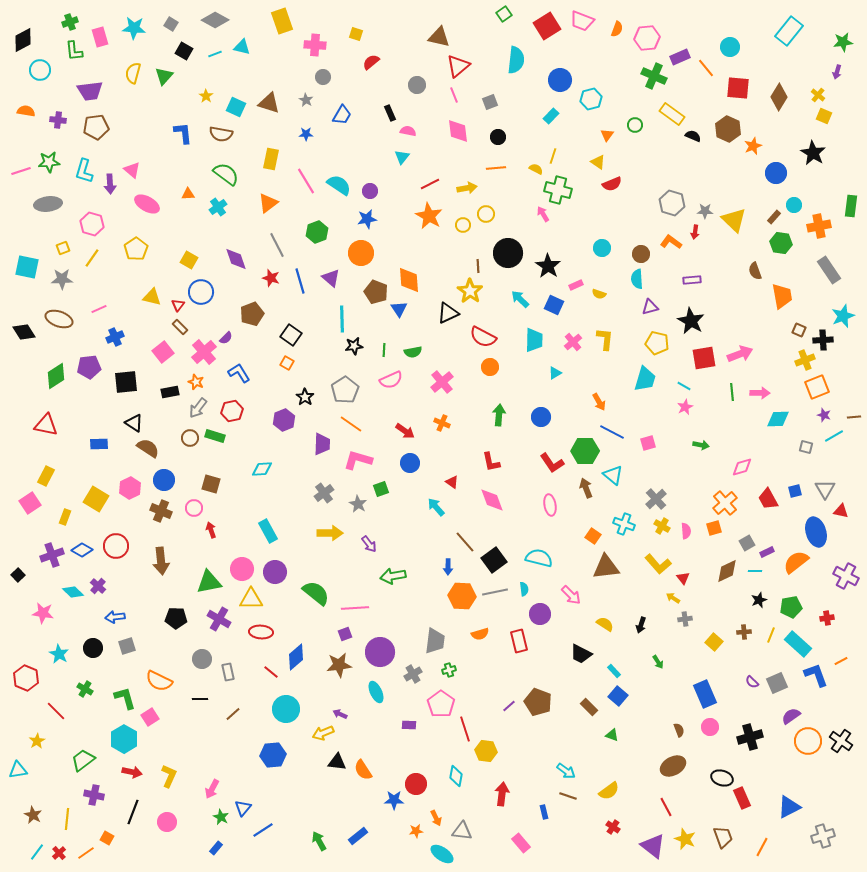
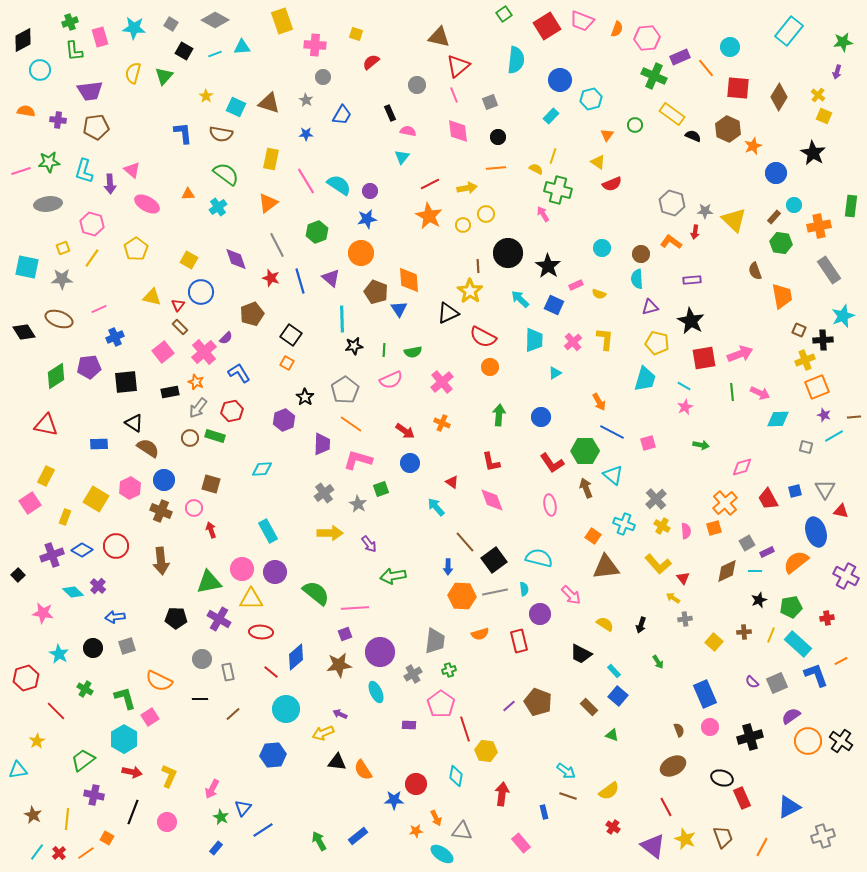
cyan triangle at (242, 47): rotated 18 degrees counterclockwise
pink arrow at (760, 393): rotated 24 degrees clockwise
red hexagon at (26, 678): rotated 20 degrees clockwise
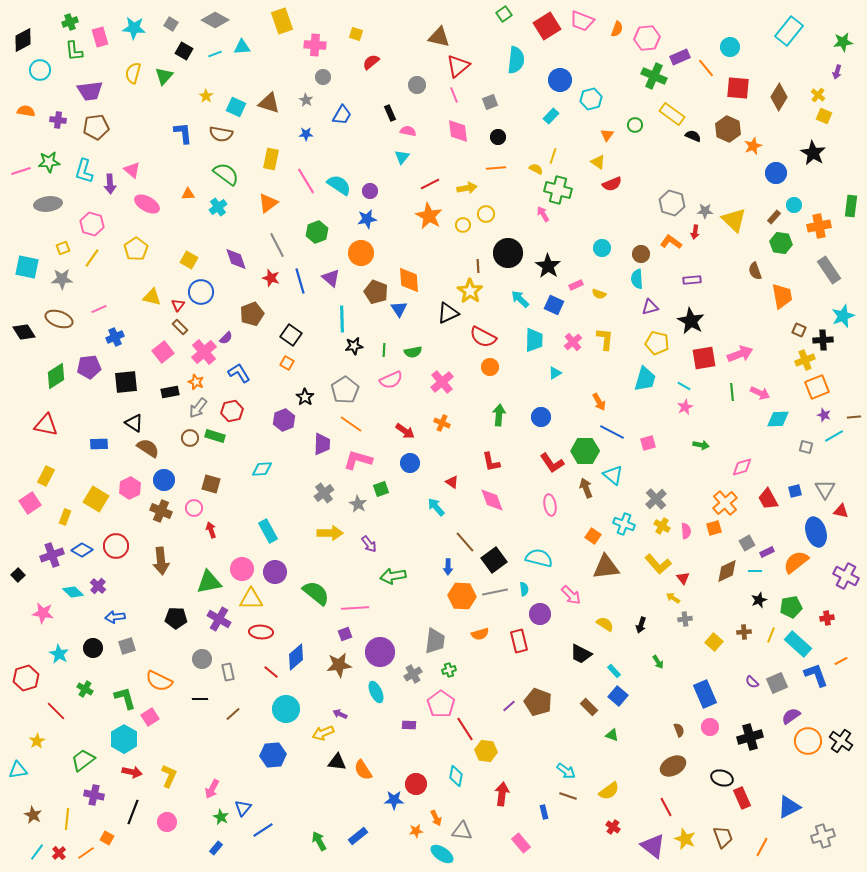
red line at (465, 729): rotated 15 degrees counterclockwise
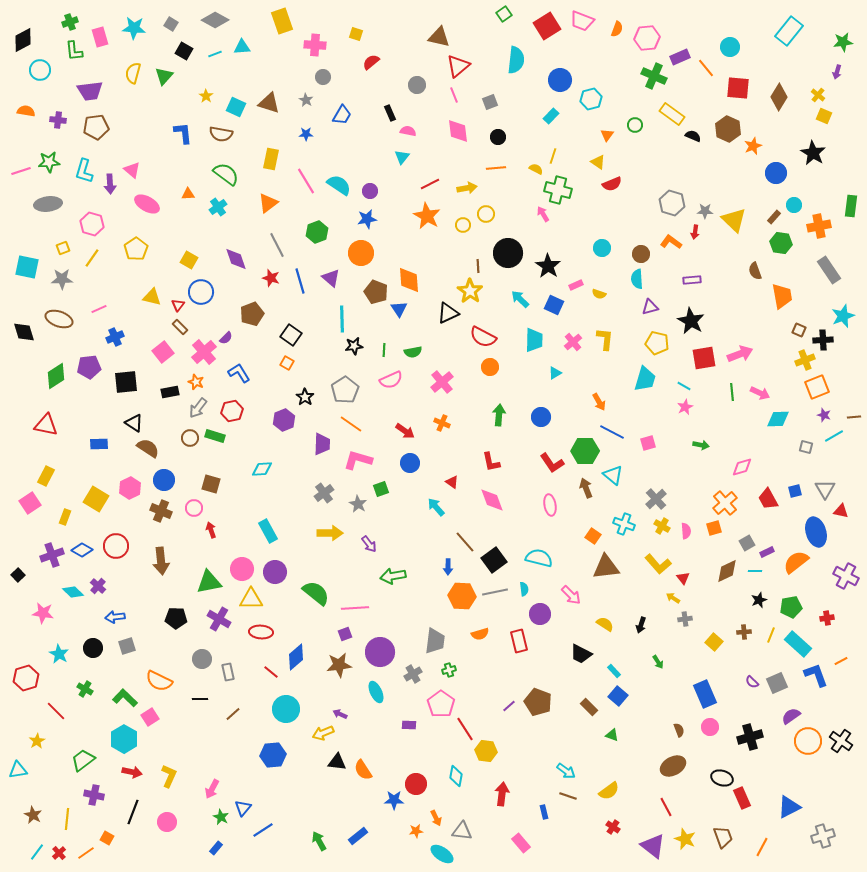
orange star at (429, 216): moved 2 px left
black diamond at (24, 332): rotated 15 degrees clockwise
green L-shape at (125, 698): rotated 30 degrees counterclockwise
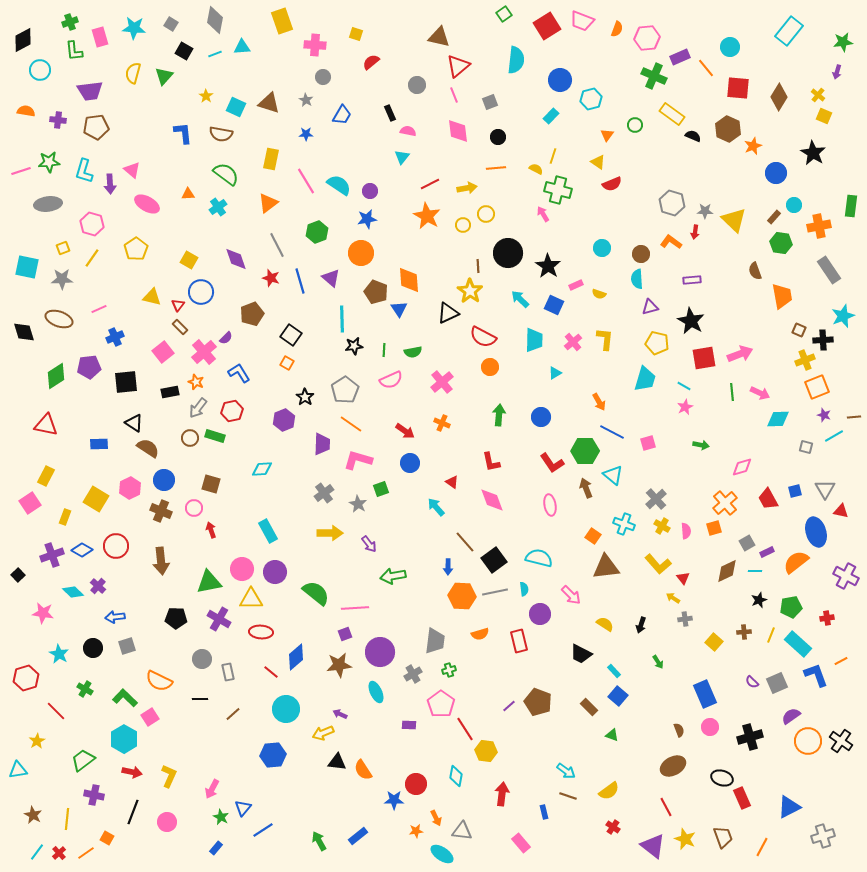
gray diamond at (215, 20): rotated 72 degrees clockwise
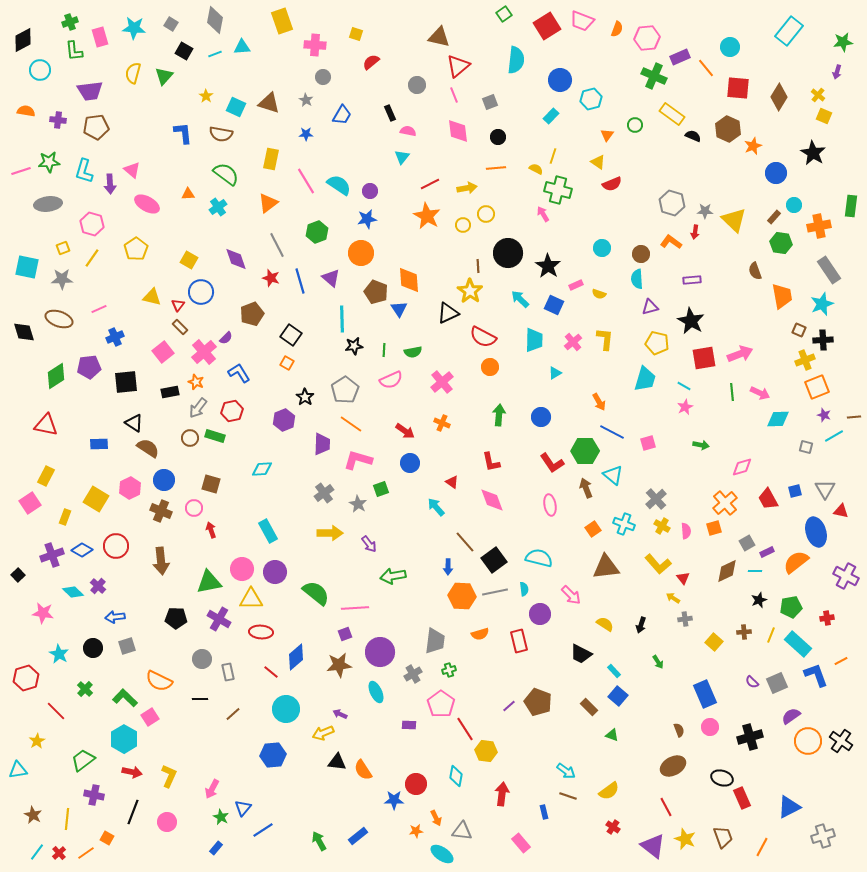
cyan star at (843, 316): moved 21 px left, 12 px up
orange square at (593, 536): moved 7 px up; rotated 21 degrees clockwise
green cross at (85, 689): rotated 14 degrees clockwise
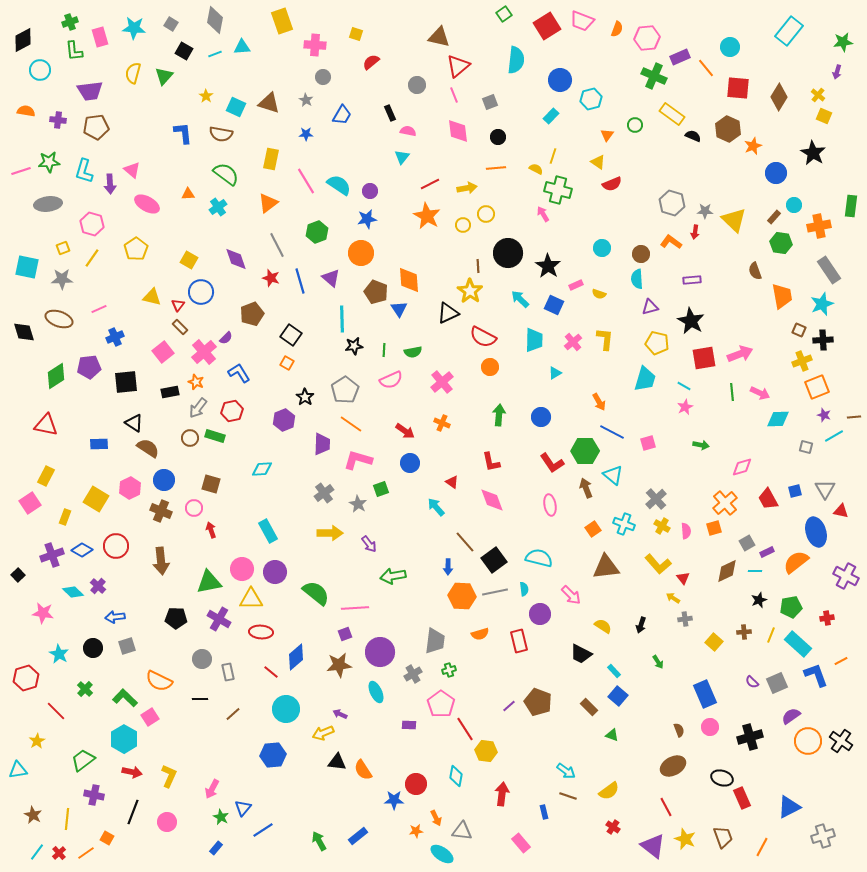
yellow cross at (805, 360): moved 3 px left, 1 px down
yellow semicircle at (605, 624): moved 2 px left, 2 px down
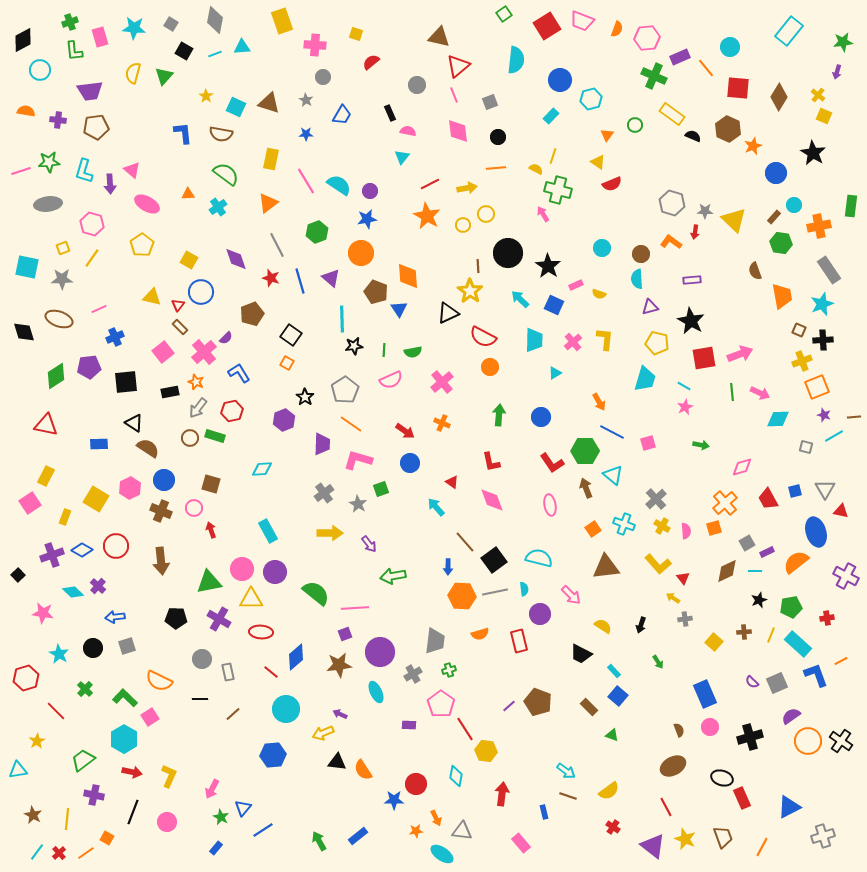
yellow pentagon at (136, 249): moved 6 px right, 4 px up
orange diamond at (409, 280): moved 1 px left, 4 px up
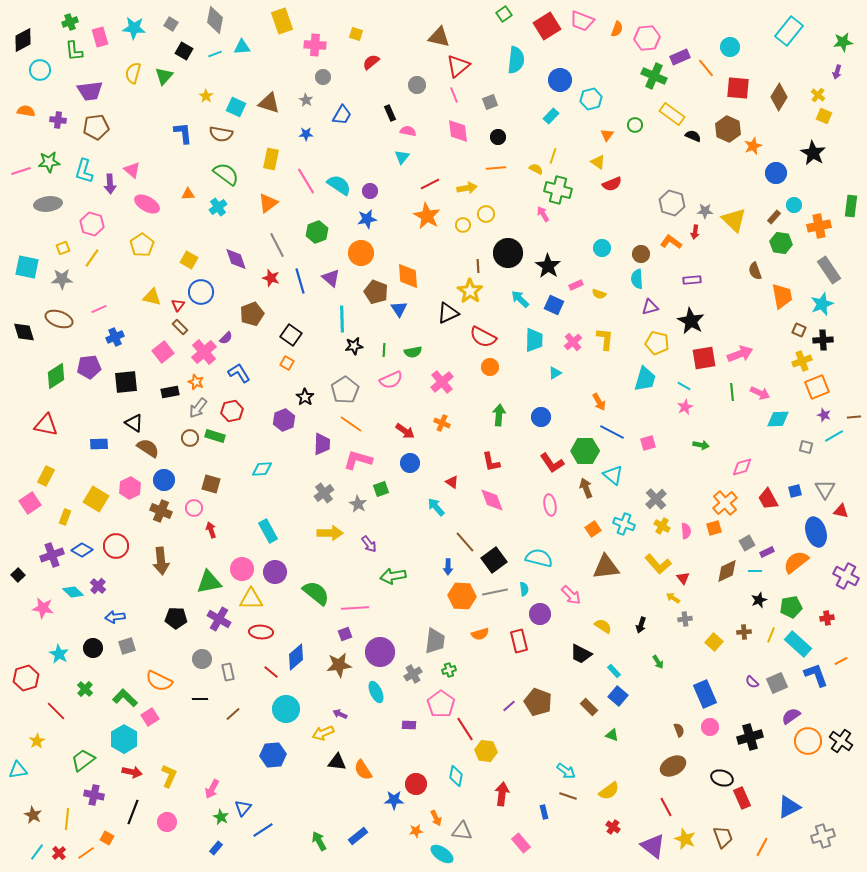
pink star at (43, 613): moved 5 px up
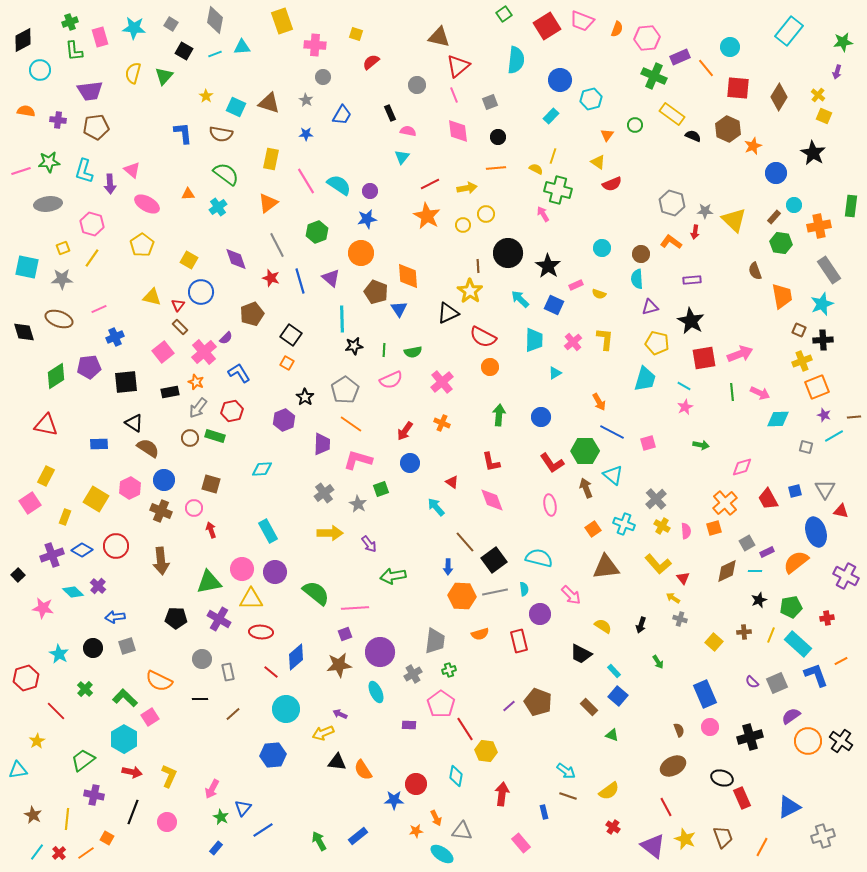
red arrow at (405, 431): rotated 90 degrees clockwise
gray cross at (685, 619): moved 5 px left; rotated 24 degrees clockwise
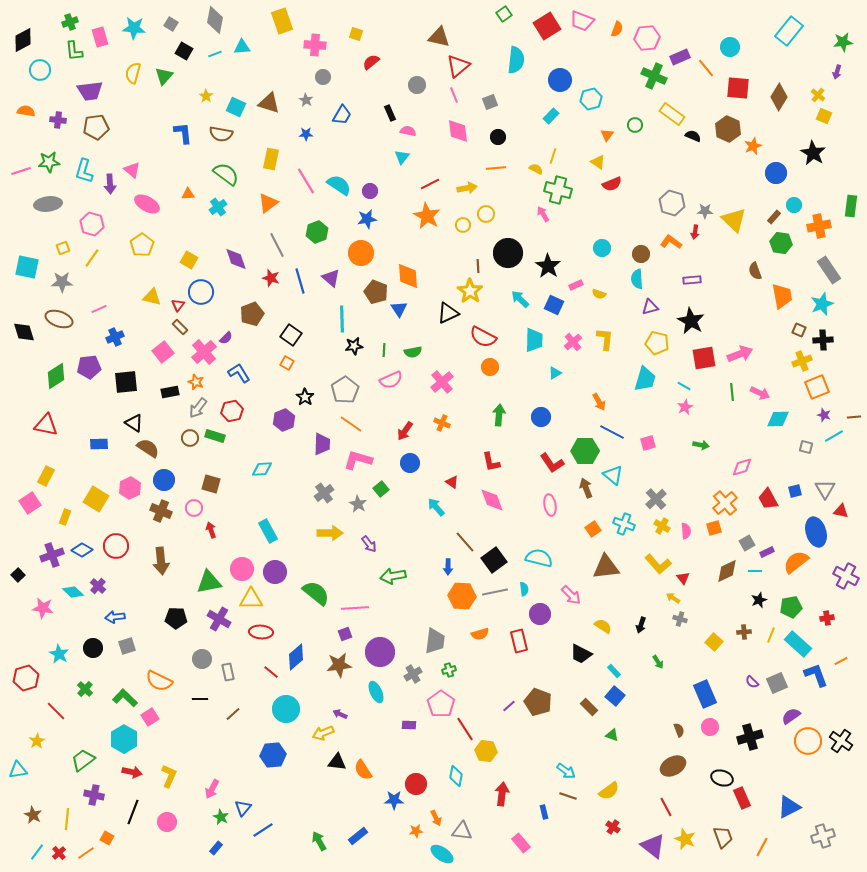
gray star at (62, 279): moved 3 px down
green square at (381, 489): rotated 21 degrees counterclockwise
blue square at (618, 696): moved 3 px left
